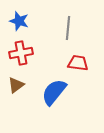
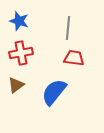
red trapezoid: moved 4 px left, 5 px up
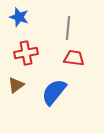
blue star: moved 4 px up
red cross: moved 5 px right
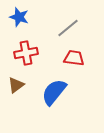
gray line: rotated 45 degrees clockwise
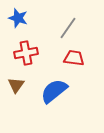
blue star: moved 1 px left, 1 px down
gray line: rotated 15 degrees counterclockwise
brown triangle: rotated 18 degrees counterclockwise
blue semicircle: moved 1 px up; rotated 12 degrees clockwise
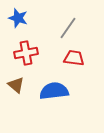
brown triangle: rotated 24 degrees counterclockwise
blue semicircle: rotated 32 degrees clockwise
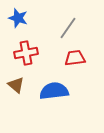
red trapezoid: moved 1 px right; rotated 15 degrees counterclockwise
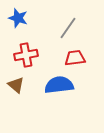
red cross: moved 2 px down
blue semicircle: moved 5 px right, 6 px up
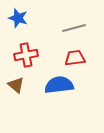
gray line: moved 6 px right; rotated 40 degrees clockwise
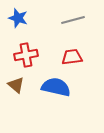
gray line: moved 1 px left, 8 px up
red trapezoid: moved 3 px left, 1 px up
blue semicircle: moved 3 px left, 2 px down; rotated 20 degrees clockwise
